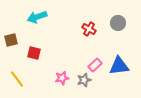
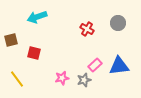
red cross: moved 2 px left
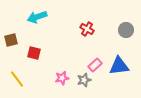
gray circle: moved 8 px right, 7 px down
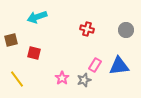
red cross: rotated 16 degrees counterclockwise
pink rectangle: rotated 16 degrees counterclockwise
pink star: rotated 24 degrees counterclockwise
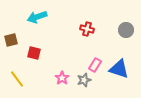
blue triangle: moved 3 px down; rotated 25 degrees clockwise
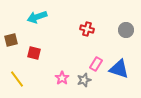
pink rectangle: moved 1 px right, 1 px up
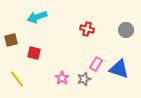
gray star: moved 1 px up
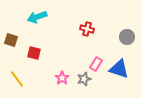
gray circle: moved 1 px right, 7 px down
brown square: rotated 32 degrees clockwise
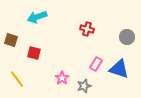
gray star: moved 7 px down
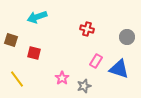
pink rectangle: moved 3 px up
